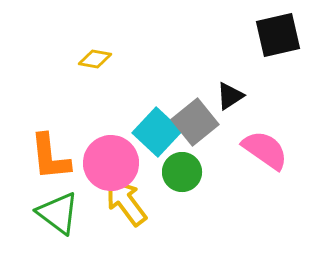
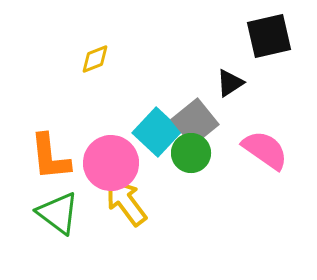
black square: moved 9 px left, 1 px down
yellow diamond: rotated 32 degrees counterclockwise
black triangle: moved 13 px up
green circle: moved 9 px right, 19 px up
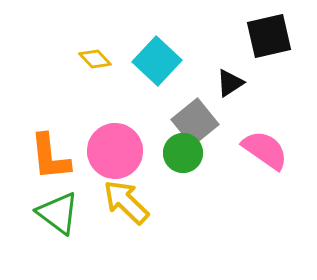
yellow diamond: rotated 68 degrees clockwise
cyan square: moved 71 px up
green circle: moved 8 px left
pink circle: moved 4 px right, 12 px up
yellow arrow: rotated 9 degrees counterclockwise
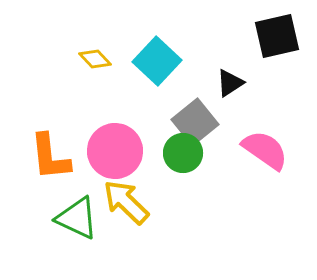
black square: moved 8 px right
green triangle: moved 19 px right, 5 px down; rotated 12 degrees counterclockwise
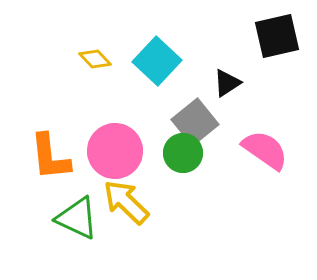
black triangle: moved 3 px left
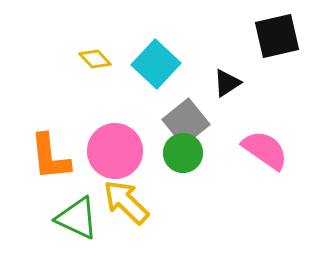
cyan square: moved 1 px left, 3 px down
gray square: moved 9 px left
